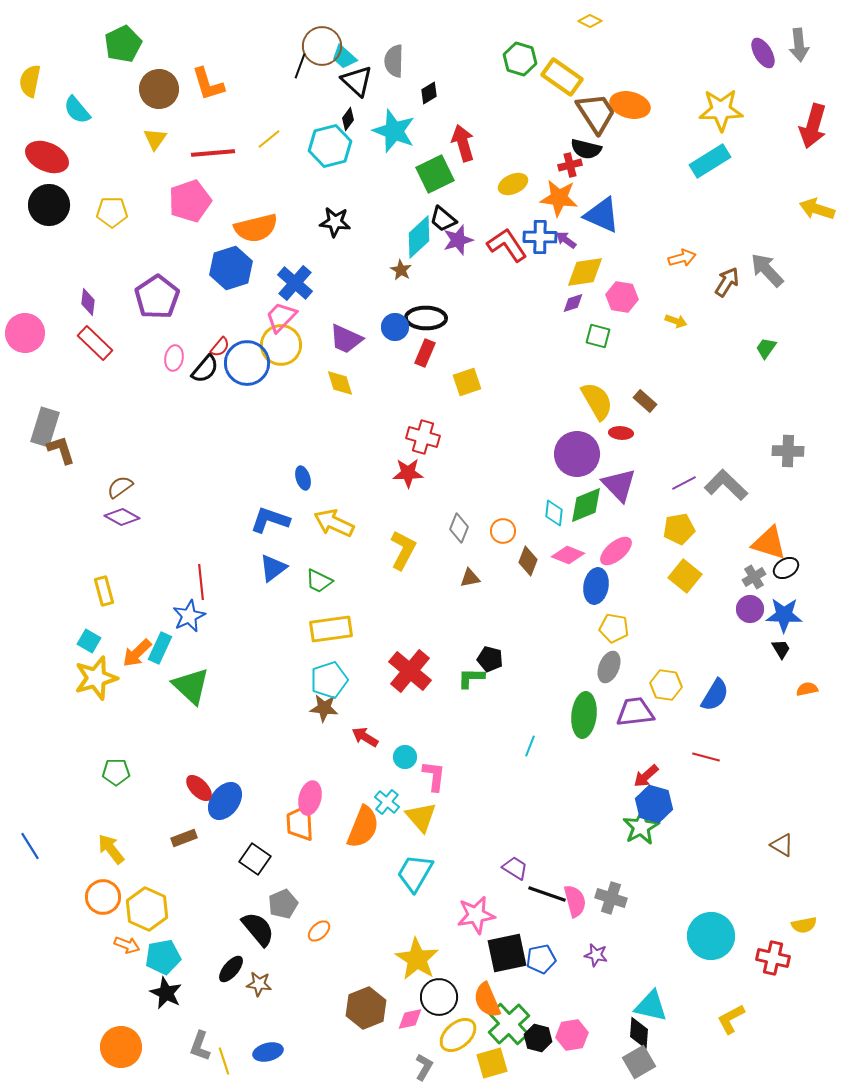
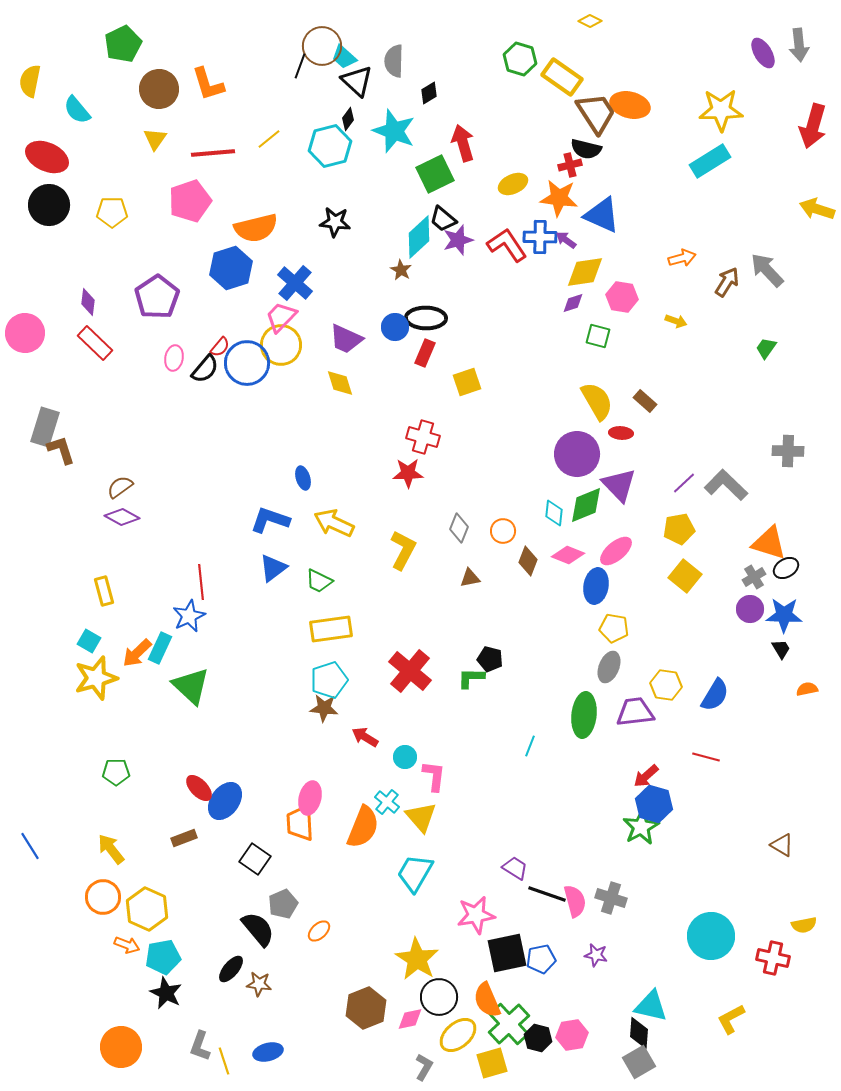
purple line at (684, 483): rotated 15 degrees counterclockwise
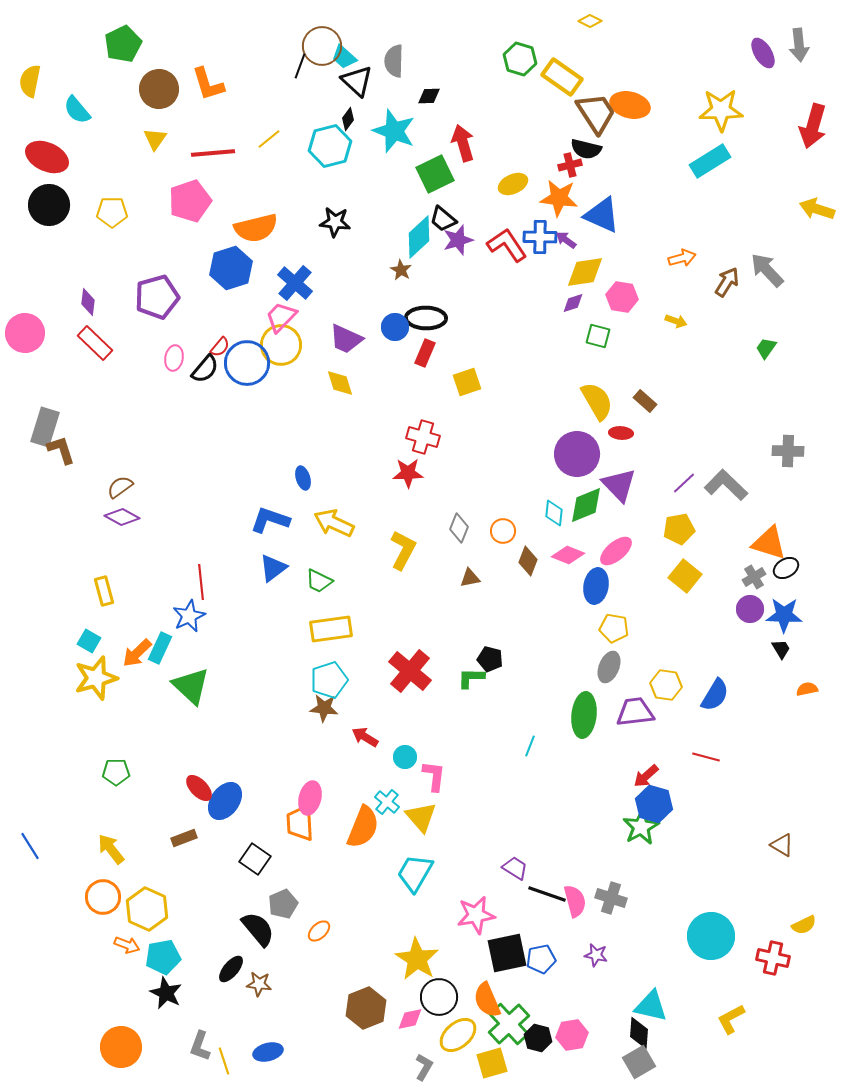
black diamond at (429, 93): moved 3 px down; rotated 30 degrees clockwise
purple pentagon at (157, 297): rotated 18 degrees clockwise
yellow semicircle at (804, 925): rotated 15 degrees counterclockwise
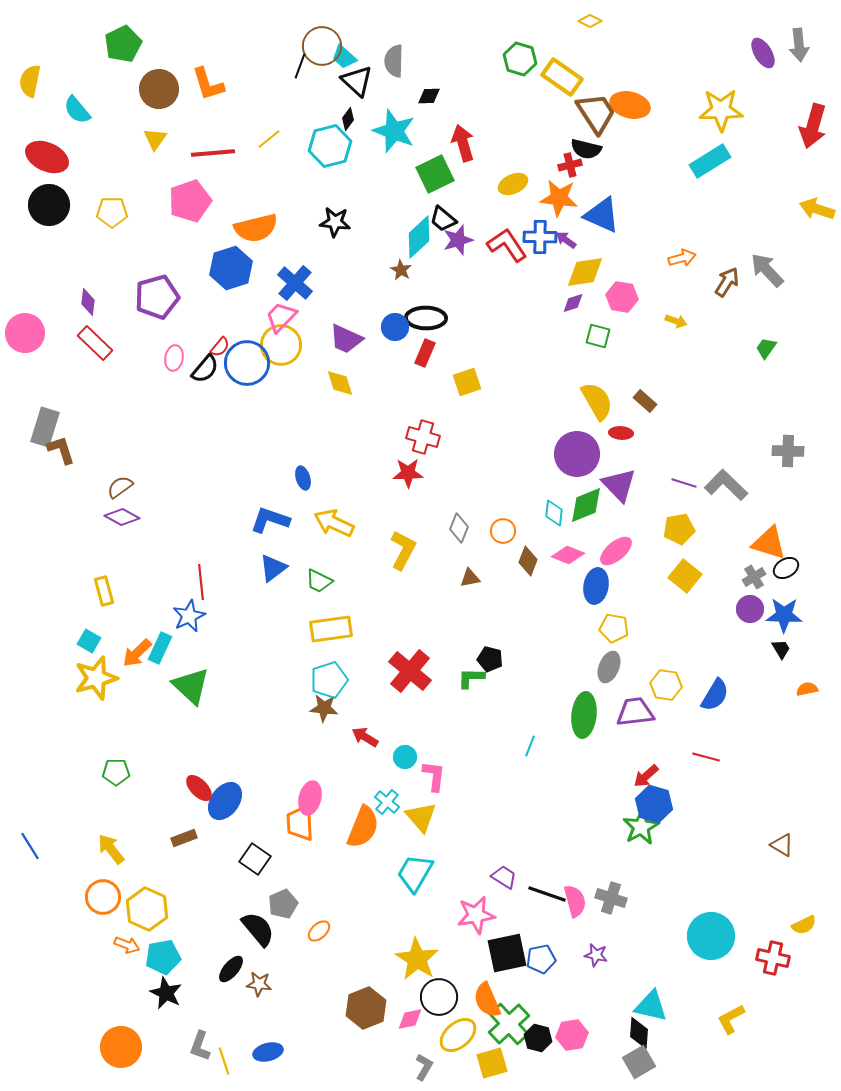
purple line at (684, 483): rotated 60 degrees clockwise
purple trapezoid at (515, 868): moved 11 px left, 9 px down
